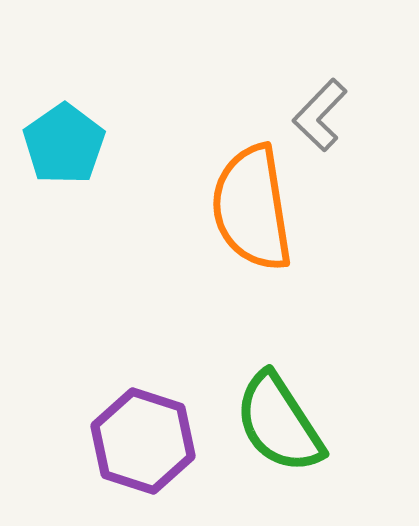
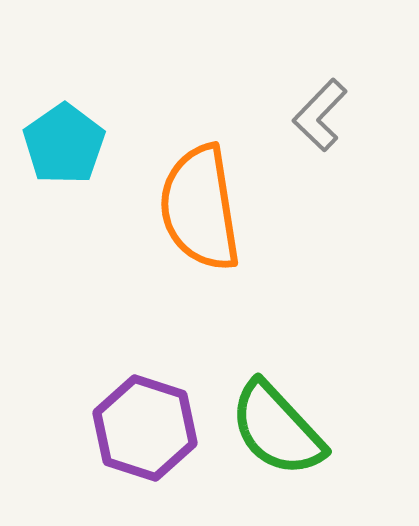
orange semicircle: moved 52 px left
green semicircle: moved 2 px left, 6 px down; rotated 10 degrees counterclockwise
purple hexagon: moved 2 px right, 13 px up
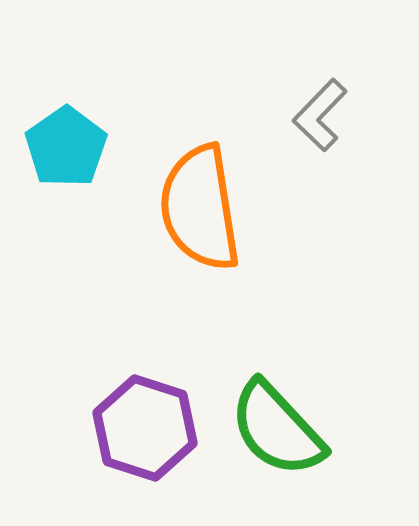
cyan pentagon: moved 2 px right, 3 px down
